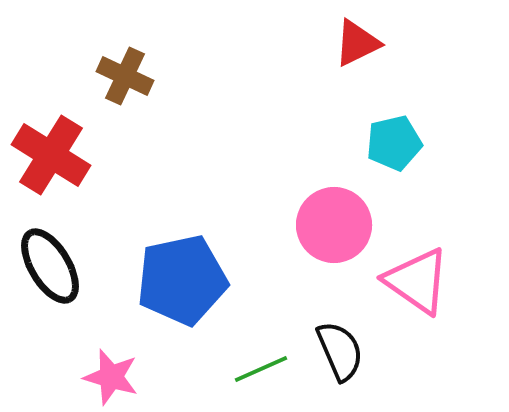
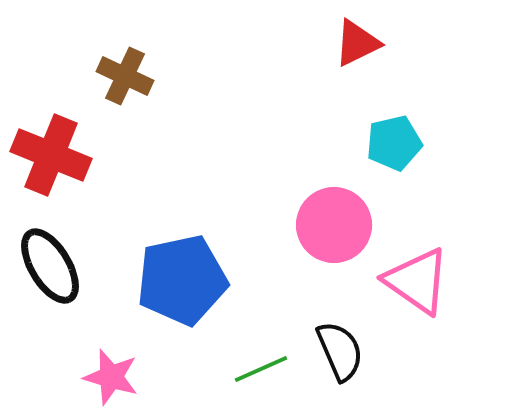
red cross: rotated 10 degrees counterclockwise
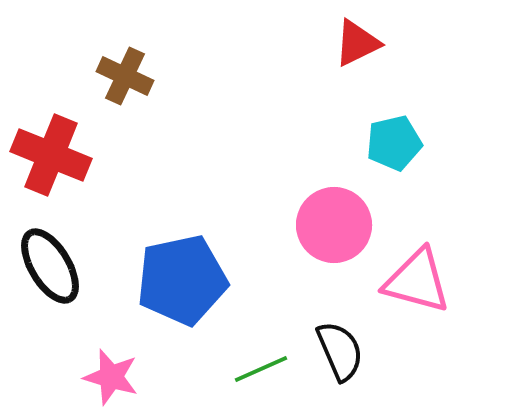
pink triangle: rotated 20 degrees counterclockwise
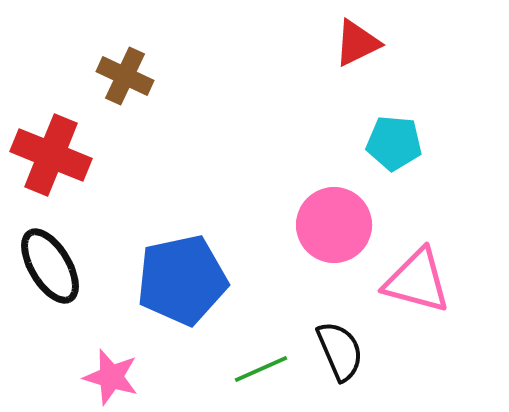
cyan pentagon: rotated 18 degrees clockwise
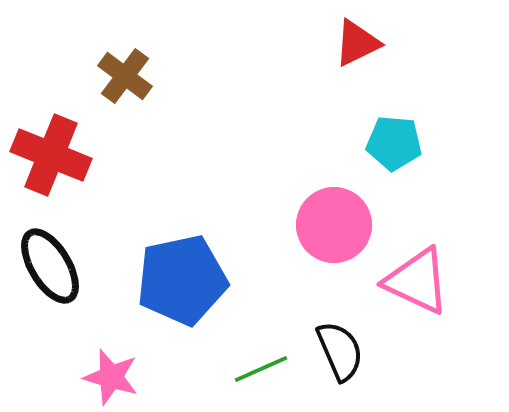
brown cross: rotated 12 degrees clockwise
pink triangle: rotated 10 degrees clockwise
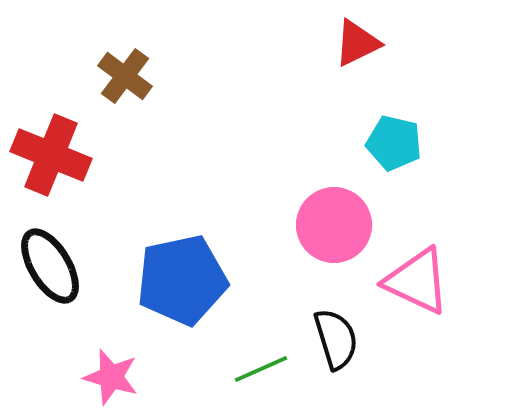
cyan pentagon: rotated 8 degrees clockwise
black semicircle: moved 4 px left, 12 px up; rotated 6 degrees clockwise
